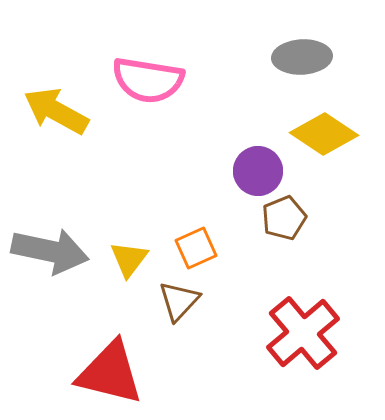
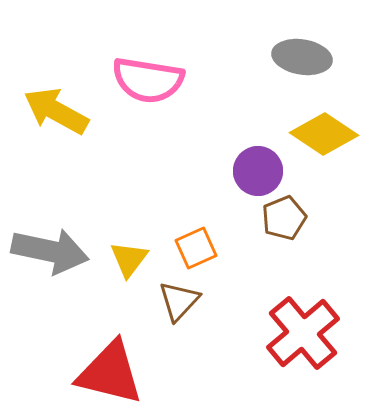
gray ellipse: rotated 12 degrees clockwise
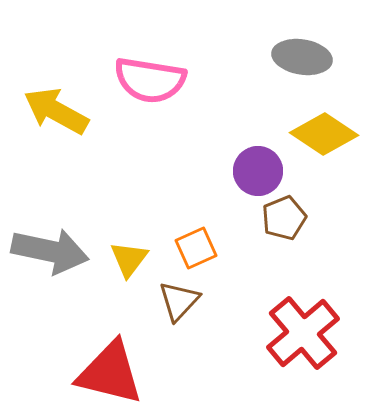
pink semicircle: moved 2 px right
